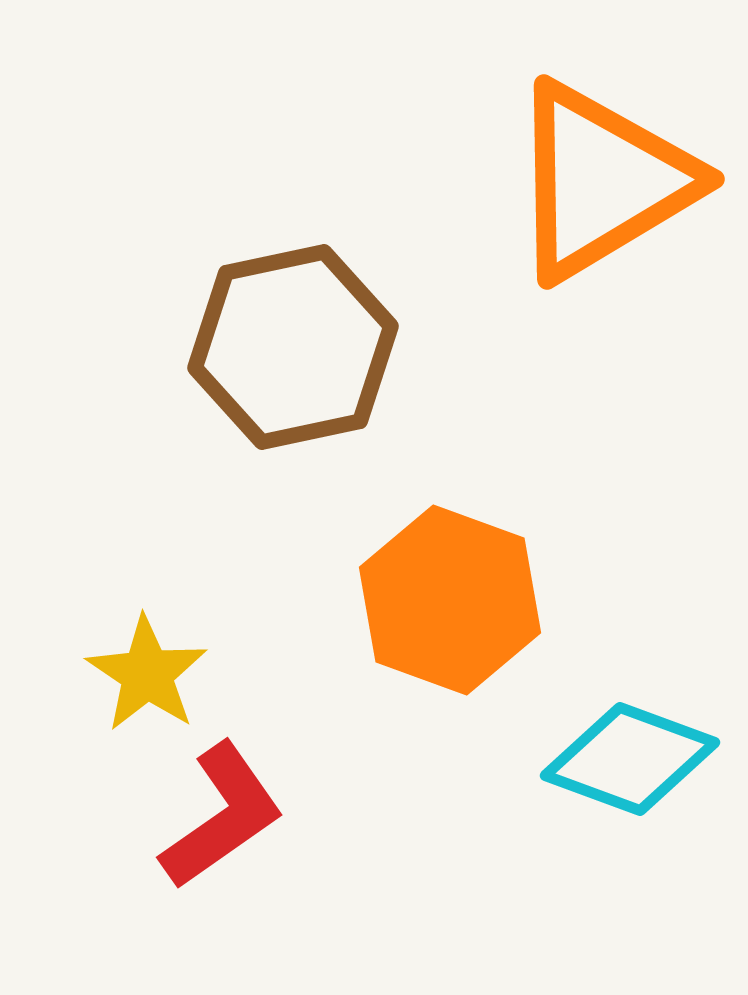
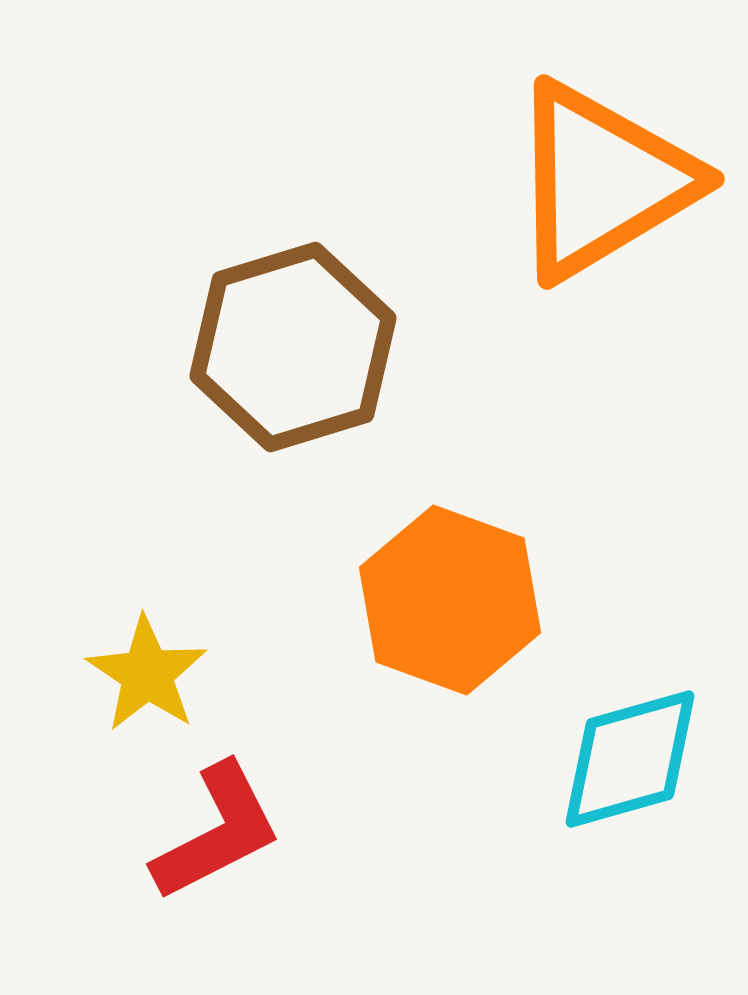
brown hexagon: rotated 5 degrees counterclockwise
cyan diamond: rotated 36 degrees counterclockwise
red L-shape: moved 5 px left, 16 px down; rotated 8 degrees clockwise
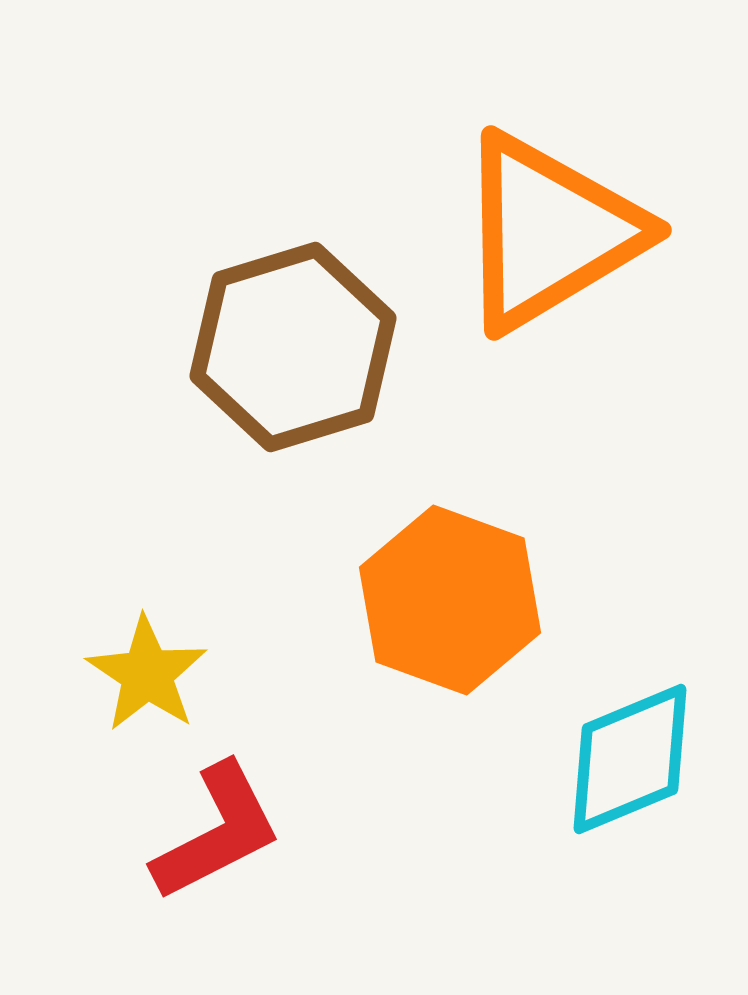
orange triangle: moved 53 px left, 51 px down
cyan diamond: rotated 7 degrees counterclockwise
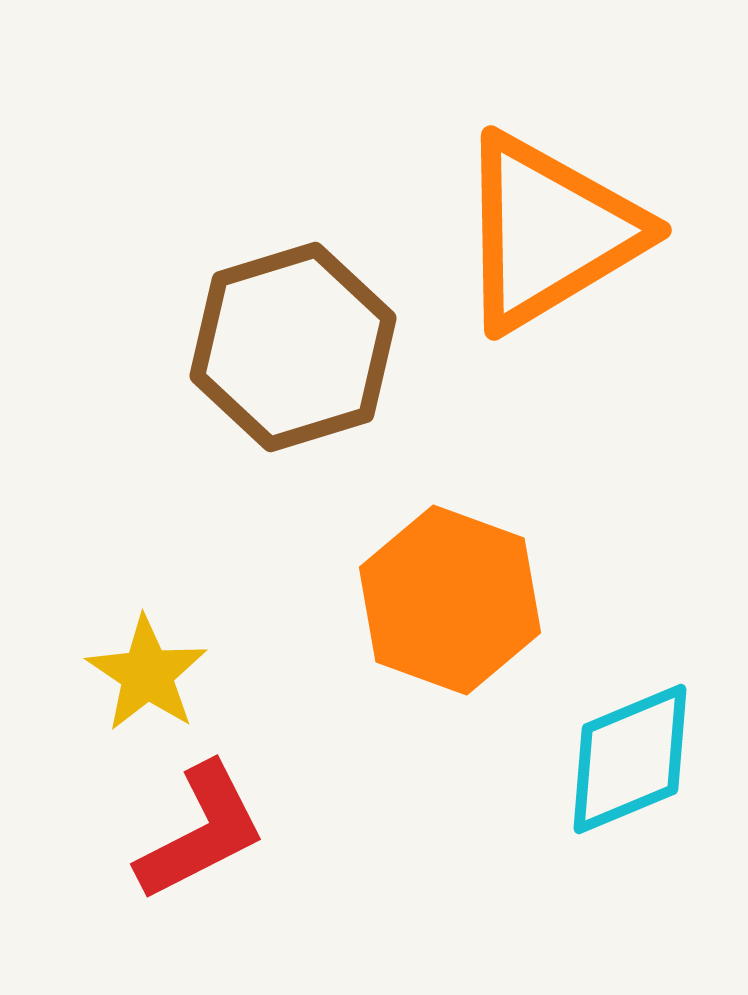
red L-shape: moved 16 px left
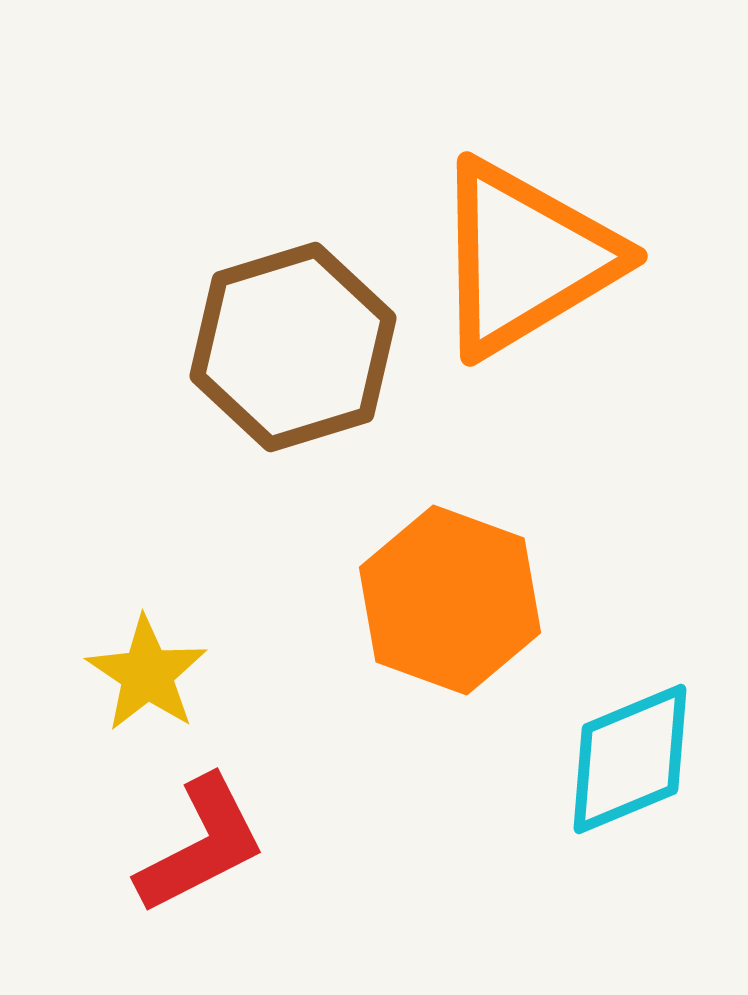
orange triangle: moved 24 px left, 26 px down
red L-shape: moved 13 px down
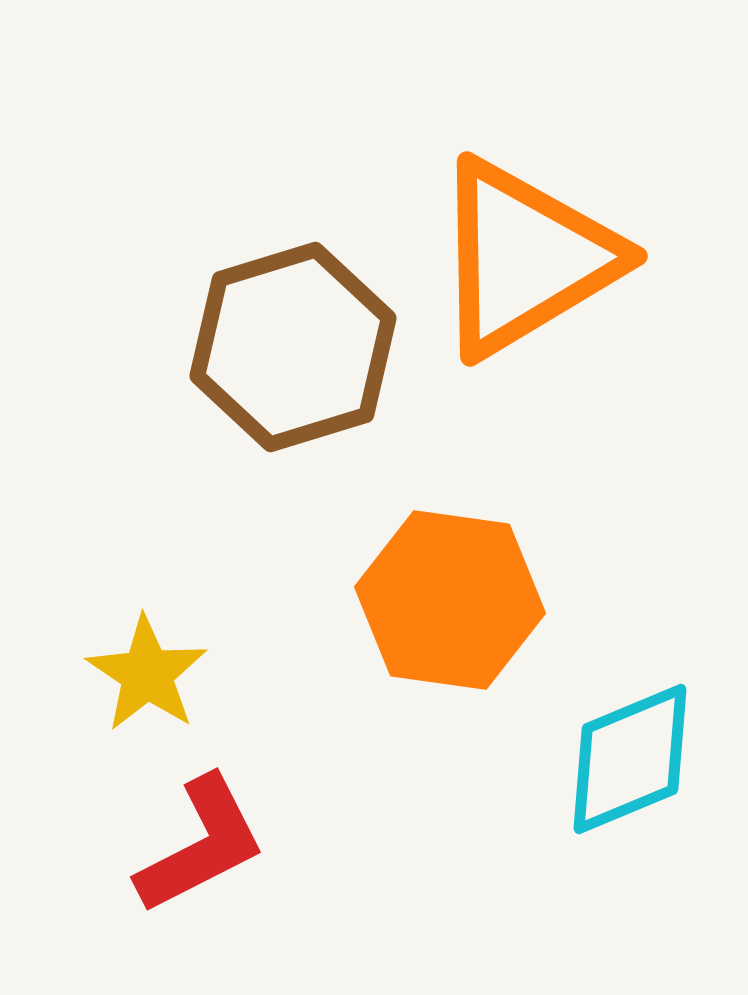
orange hexagon: rotated 12 degrees counterclockwise
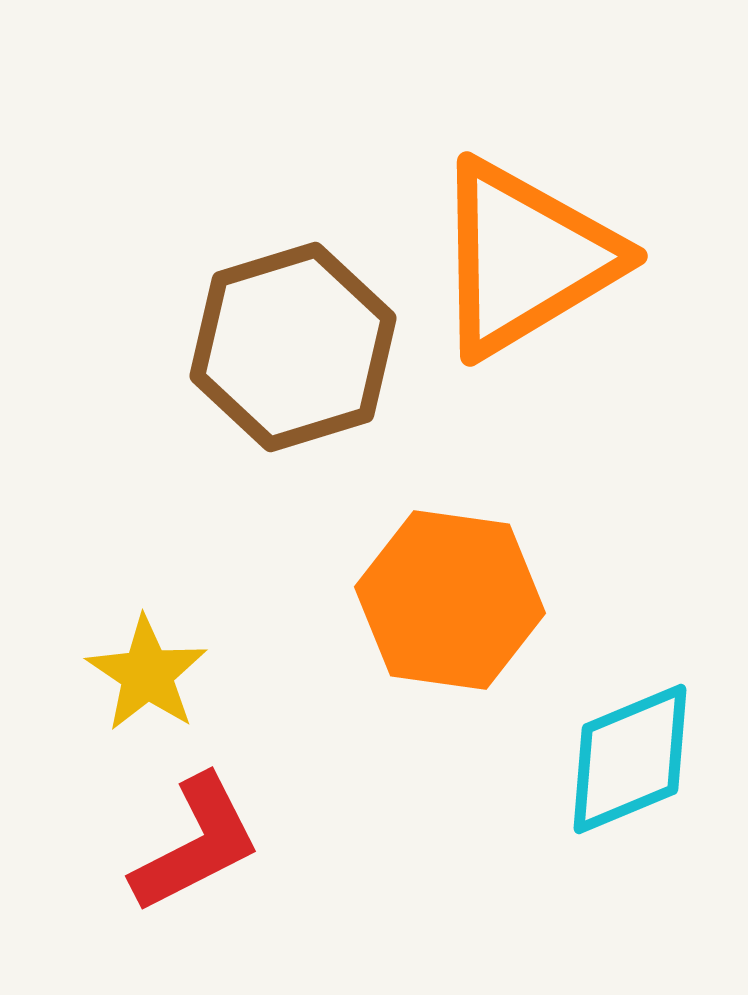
red L-shape: moved 5 px left, 1 px up
